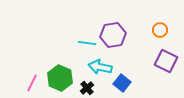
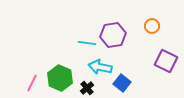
orange circle: moved 8 px left, 4 px up
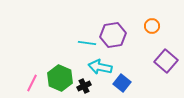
purple square: rotated 15 degrees clockwise
black cross: moved 3 px left, 2 px up; rotated 16 degrees clockwise
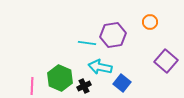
orange circle: moved 2 px left, 4 px up
pink line: moved 3 px down; rotated 24 degrees counterclockwise
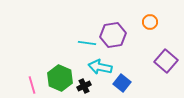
pink line: moved 1 px up; rotated 18 degrees counterclockwise
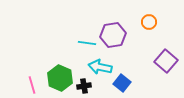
orange circle: moved 1 px left
black cross: rotated 16 degrees clockwise
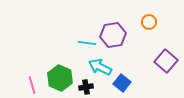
cyan arrow: rotated 15 degrees clockwise
black cross: moved 2 px right, 1 px down
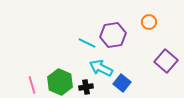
cyan line: rotated 18 degrees clockwise
cyan arrow: moved 1 px right, 1 px down
green hexagon: moved 4 px down
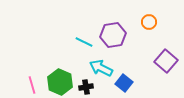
cyan line: moved 3 px left, 1 px up
blue square: moved 2 px right
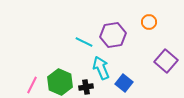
cyan arrow: rotated 40 degrees clockwise
pink line: rotated 42 degrees clockwise
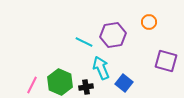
purple square: rotated 25 degrees counterclockwise
